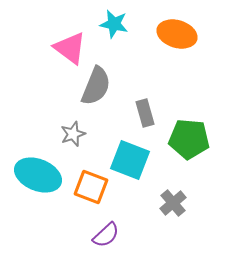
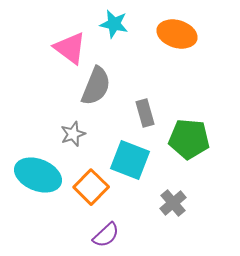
orange square: rotated 24 degrees clockwise
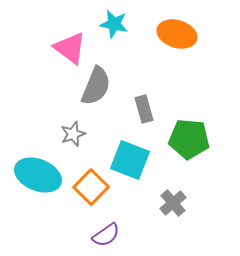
gray rectangle: moved 1 px left, 4 px up
purple semicircle: rotated 8 degrees clockwise
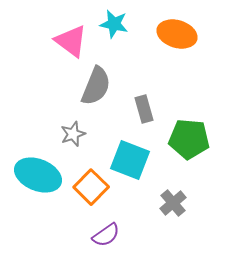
pink triangle: moved 1 px right, 7 px up
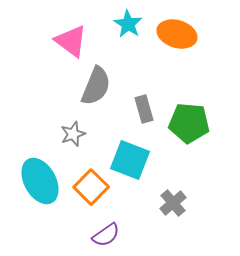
cyan star: moved 14 px right; rotated 20 degrees clockwise
green pentagon: moved 16 px up
cyan ellipse: moved 2 px right, 6 px down; rotated 39 degrees clockwise
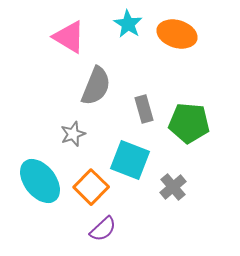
pink triangle: moved 2 px left, 4 px up; rotated 6 degrees counterclockwise
cyan ellipse: rotated 9 degrees counterclockwise
gray cross: moved 16 px up
purple semicircle: moved 3 px left, 6 px up; rotated 8 degrees counterclockwise
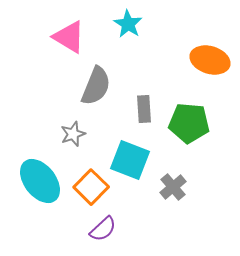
orange ellipse: moved 33 px right, 26 px down
gray rectangle: rotated 12 degrees clockwise
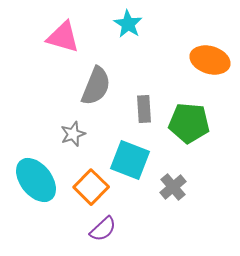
pink triangle: moved 6 px left; rotated 15 degrees counterclockwise
cyan ellipse: moved 4 px left, 1 px up
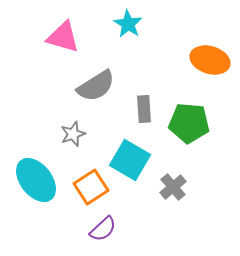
gray semicircle: rotated 36 degrees clockwise
cyan square: rotated 9 degrees clockwise
orange square: rotated 12 degrees clockwise
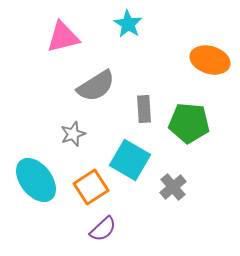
pink triangle: rotated 30 degrees counterclockwise
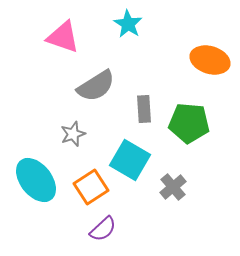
pink triangle: rotated 33 degrees clockwise
